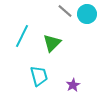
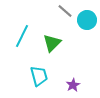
cyan circle: moved 6 px down
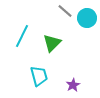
cyan circle: moved 2 px up
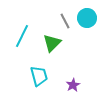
gray line: moved 10 px down; rotated 21 degrees clockwise
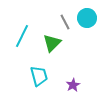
gray line: moved 1 px down
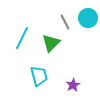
cyan circle: moved 1 px right
cyan line: moved 2 px down
green triangle: moved 1 px left
